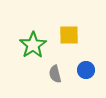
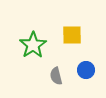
yellow square: moved 3 px right
gray semicircle: moved 1 px right, 2 px down
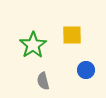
gray semicircle: moved 13 px left, 5 px down
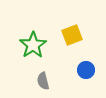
yellow square: rotated 20 degrees counterclockwise
